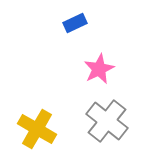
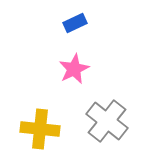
pink star: moved 25 px left
yellow cross: moved 3 px right; rotated 24 degrees counterclockwise
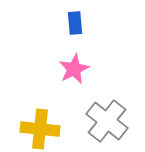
blue rectangle: rotated 70 degrees counterclockwise
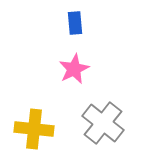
gray cross: moved 4 px left, 2 px down
yellow cross: moved 6 px left
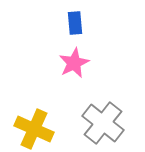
pink star: moved 6 px up
yellow cross: rotated 18 degrees clockwise
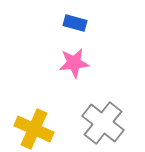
blue rectangle: rotated 70 degrees counterclockwise
pink star: rotated 20 degrees clockwise
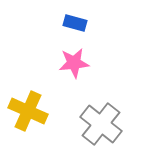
gray cross: moved 2 px left, 1 px down
yellow cross: moved 6 px left, 18 px up
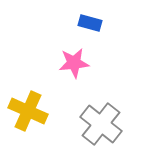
blue rectangle: moved 15 px right
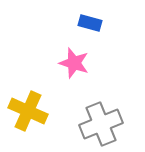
pink star: rotated 24 degrees clockwise
gray cross: rotated 30 degrees clockwise
